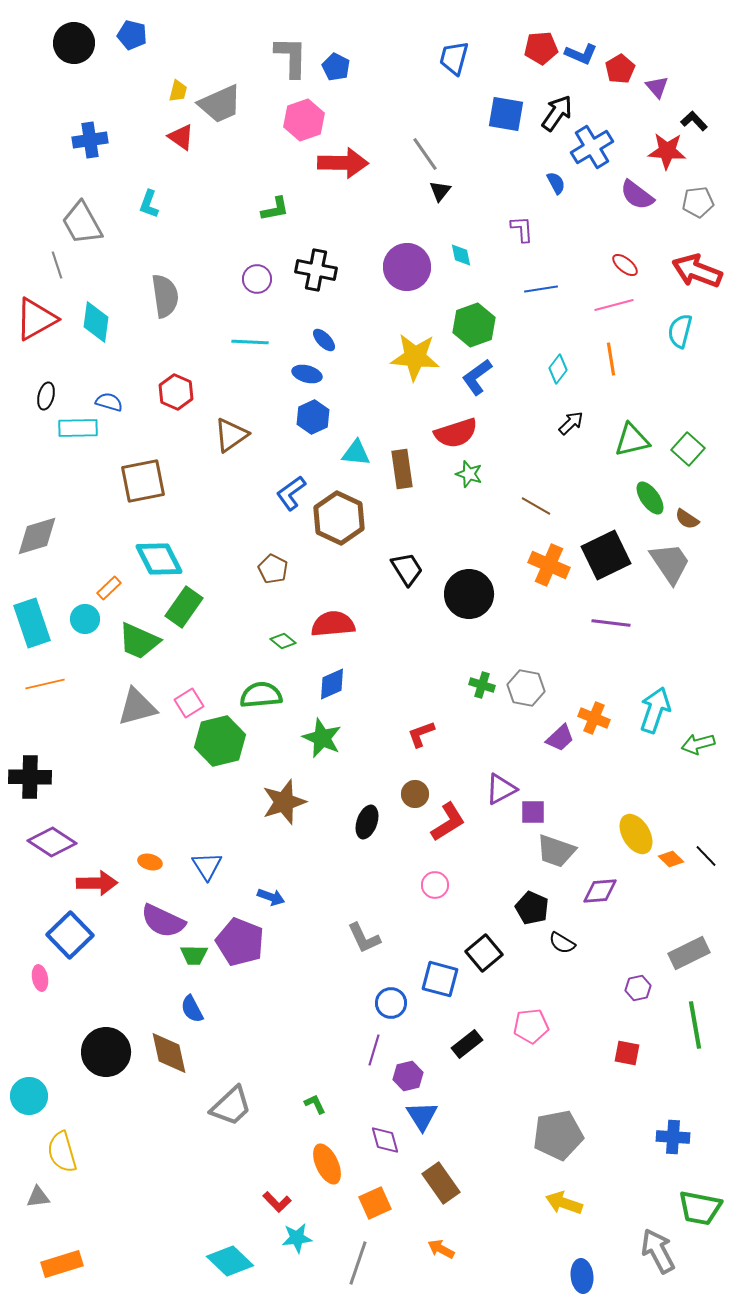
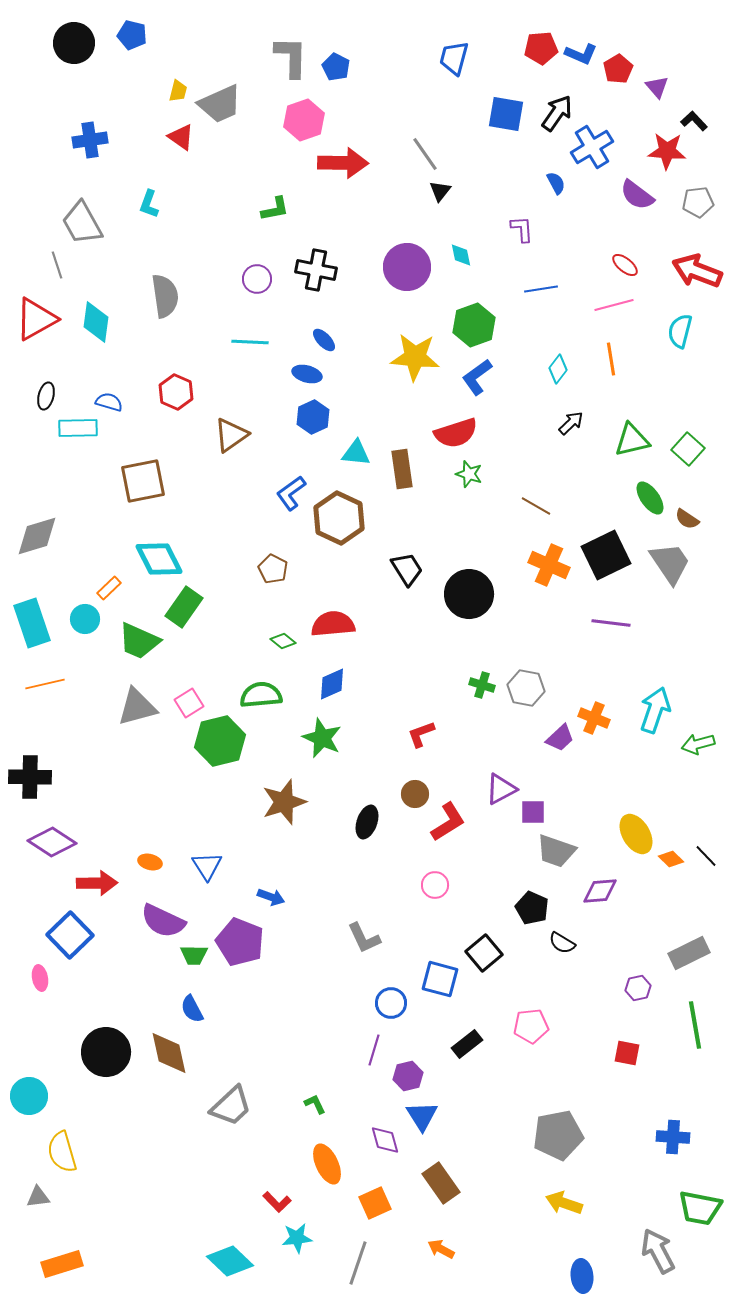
red pentagon at (620, 69): moved 2 px left
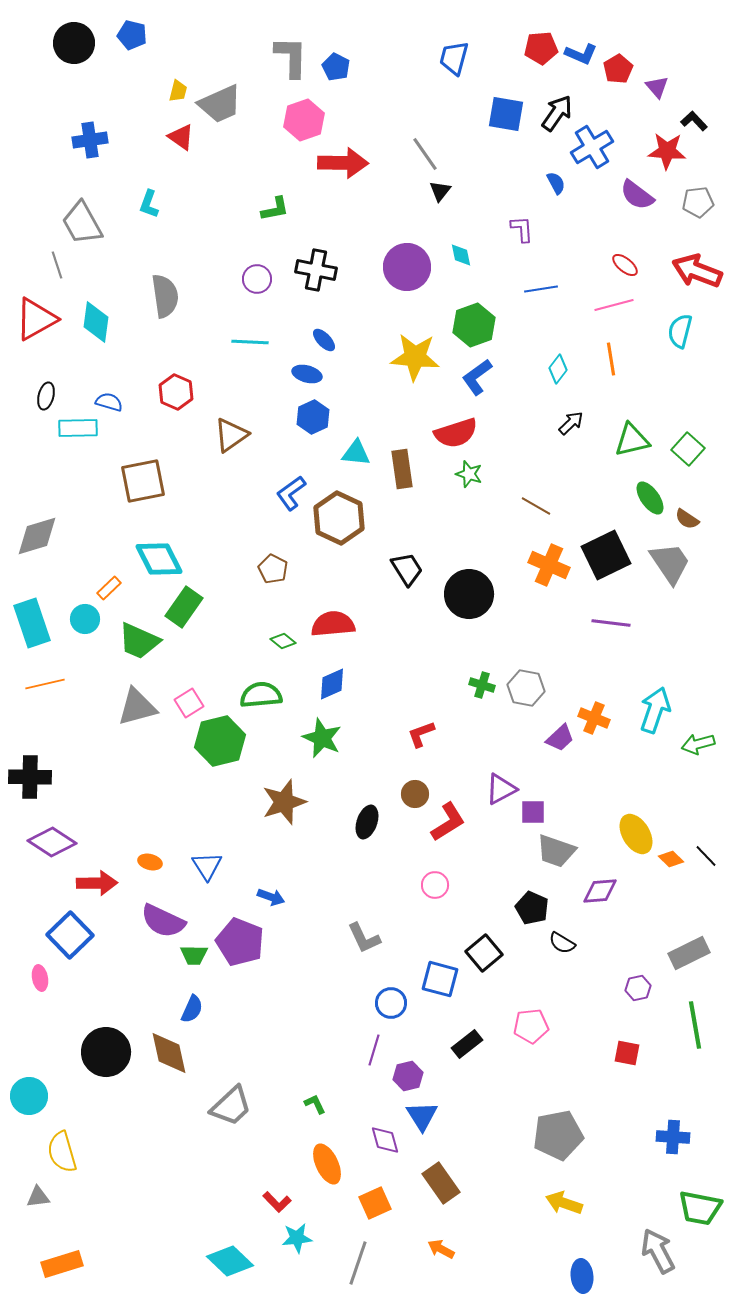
blue semicircle at (192, 1009): rotated 128 degrees counterclockwise
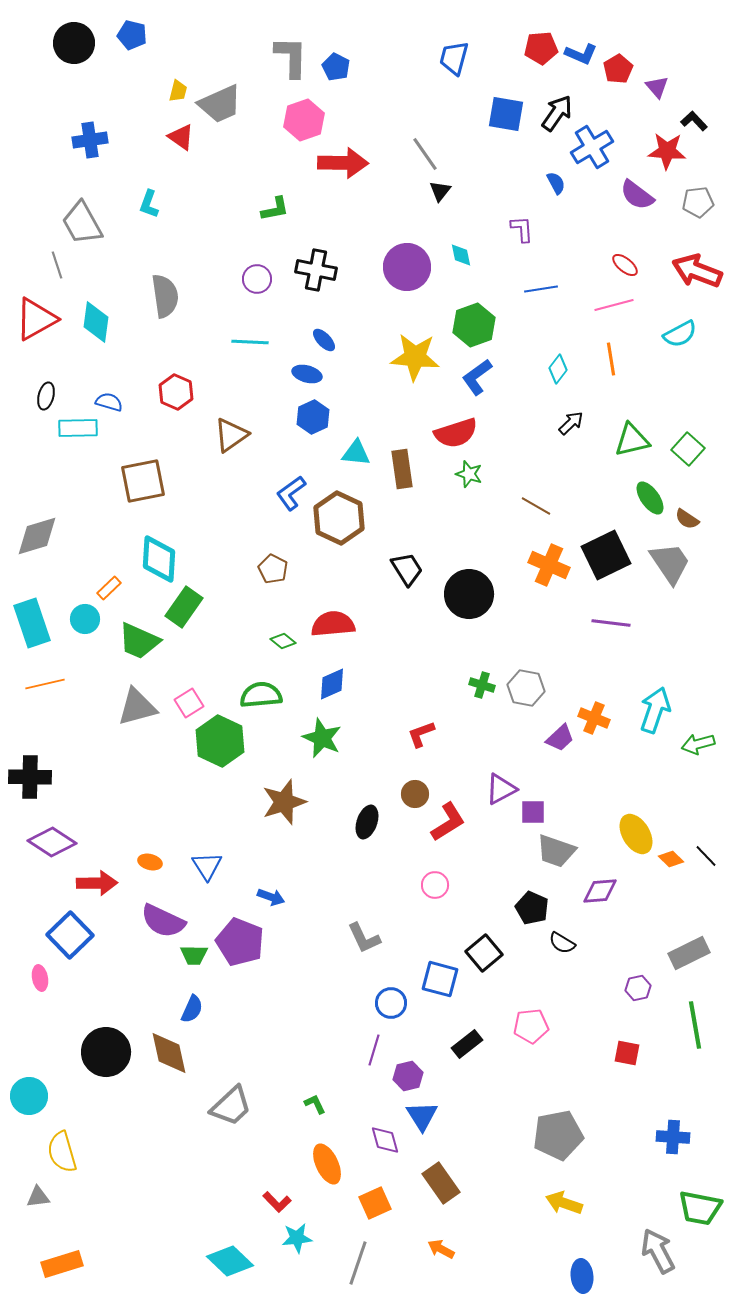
cyan semicircle at (680, 331): moved 3 px down; rotated 132 degrees counterclockwise
cyan diamond at (159, 559): rotated 30 degrees clockwise
green hexagon at (220, 741): rotated 21 degrees counterclockwise
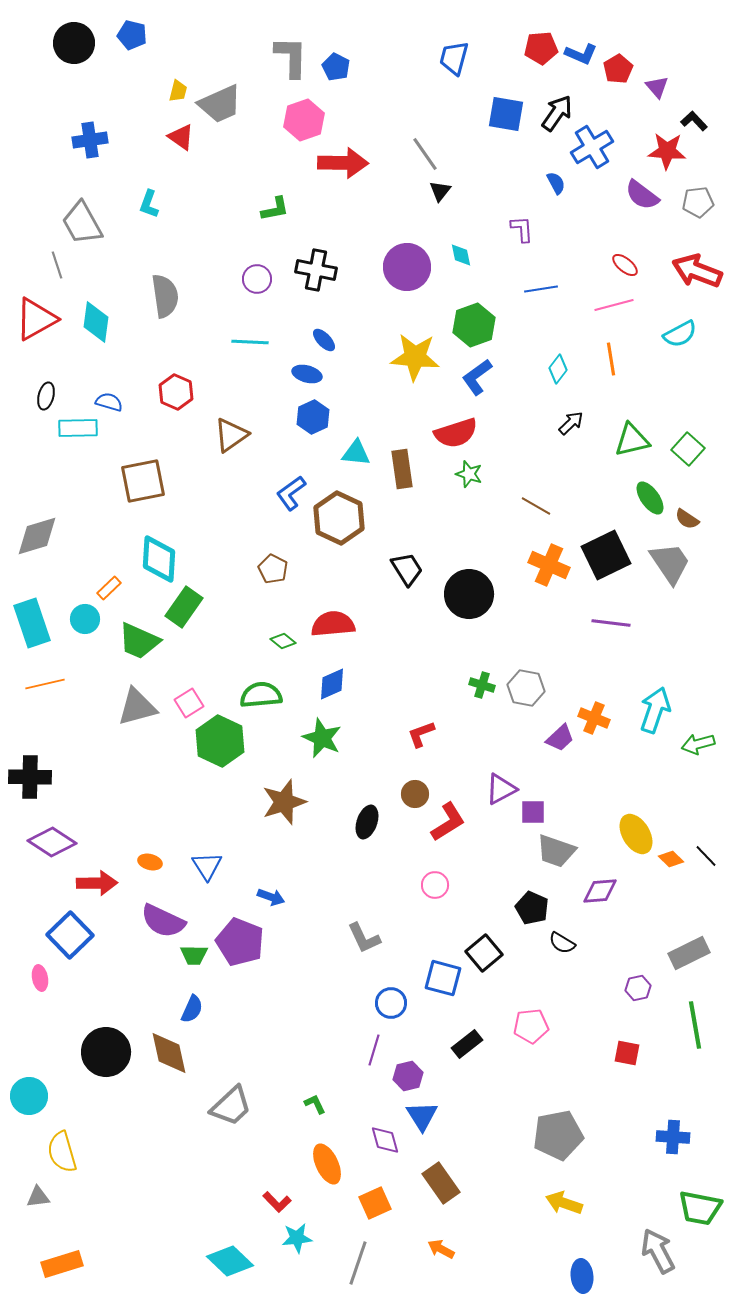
purple semicircle at (637, 195): moved 5 px right
blue square at (440, 979): moved 3 px right, 1 px up
